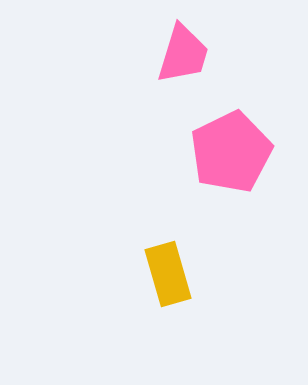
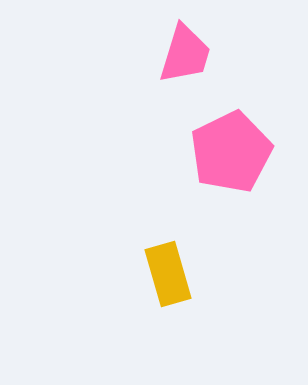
pink trapezoid: moved 2 px right
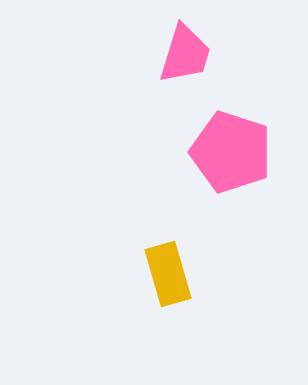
pink pentagon: rotated 28 degrees counterclockwise
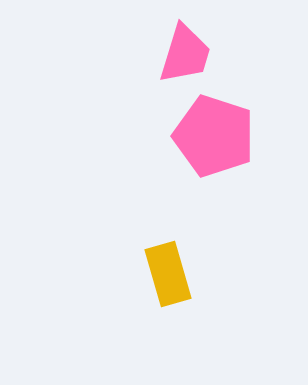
pink pentagon: moved 17 px left, 16 px up
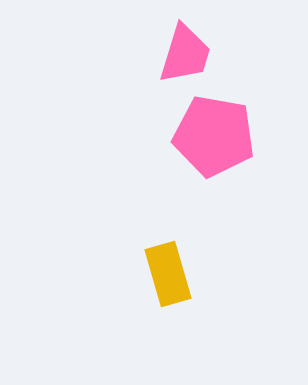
pink pentagon: rotated 8 degrees counterclockwise
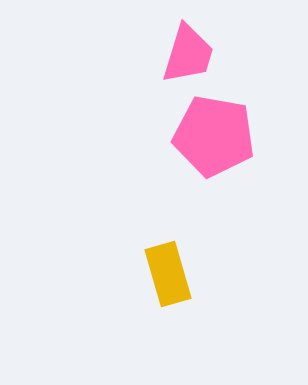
pink trapezoid: moved 3 px right
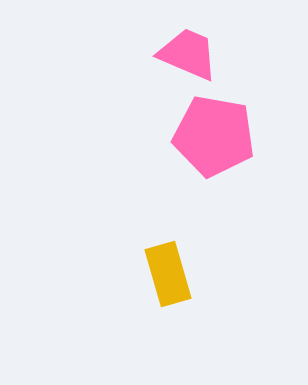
pink trapezoid: rotated 84 degrees counterclockwise
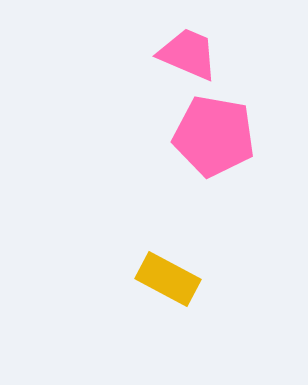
yellow rectangle: moved 5 px down; rotated 46 degrees counterclockwise
